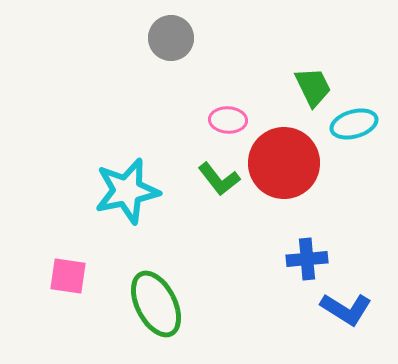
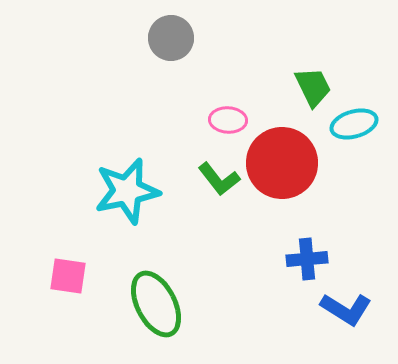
red circle: moved 2 px left
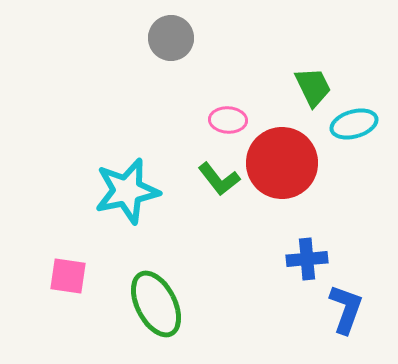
blue L-shape: rotated 102 degrees counterclockwise
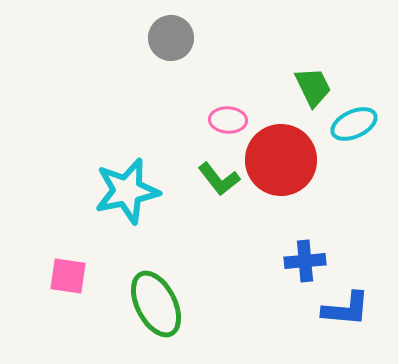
cyan ellipse: rotated 9 degrees counterclockwise
red circle: moved 1 px left, 3 px up
blue cross: moved 2 px left, 2 px down
blue L-shape: rotated 75 degrees clockwise
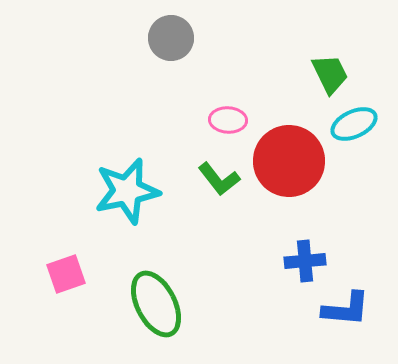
green trapezoid: moved 17 px right, 13 px up
red circle: moved 8 px right, 1 px down
pink square: moved 2 px left, 2 px up; rotated 27 degrees counterclockwise
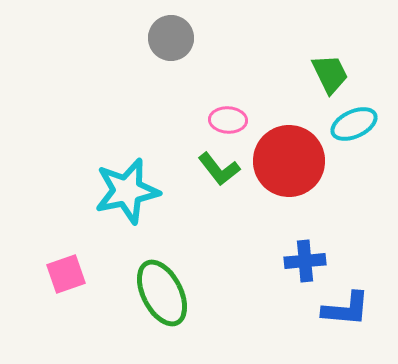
green L-shape: moved 10 px up
green ellipse: moved 6 px right, 11 px up
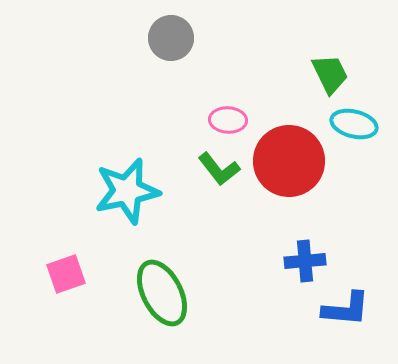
cyan ellipse: rotated 39 degrees clockwise
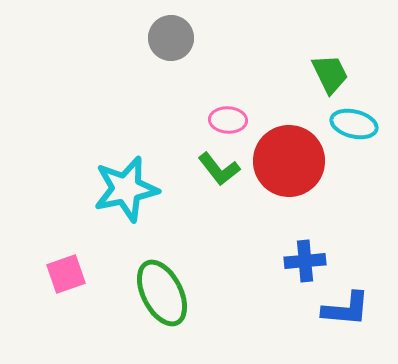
cyan star: moved 1 px left, 2 px up
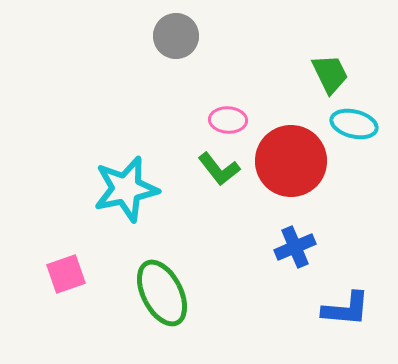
gray circle: moved 5 px right, 2 px up
red circle: moved 2 px right
blue cross: moved 10 px left, 14 px up; rotated 18 degrees counterclockwise
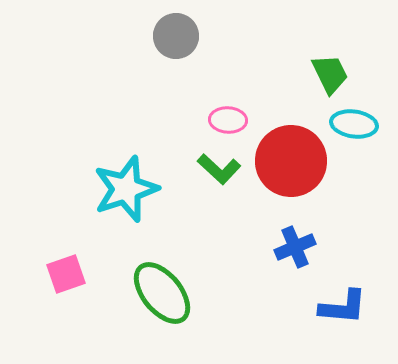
cyan ellipse: rotated 6 degrees counterclockwise
green L-shape: rotated 9 degrees counterclockwise
cyan star: rotated 6 degrees counterclockwise
green ellipse: rotated 12 degrees counterclockwise
blue L-shape: moved 3 px left, 2 px up
